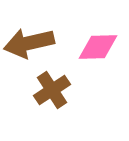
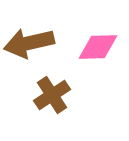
brown cross: moved 5 px down
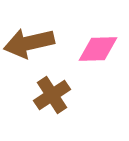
pink diamond: moved 2 px down
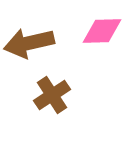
pink diamond: moved 4 px right, 18 px up
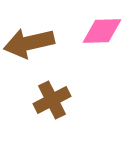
brown cross: moved 5 px down; rotated 6 degrees clockwise
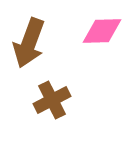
brown arrow: rotated 57 degrees counterclockwise
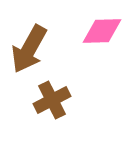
brown arrow: moved 6 px down; rotated 9 degrees clockwise
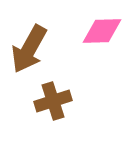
brown cross: moved 1 px right, 1 px down; rotated 9 degrees clockwise
